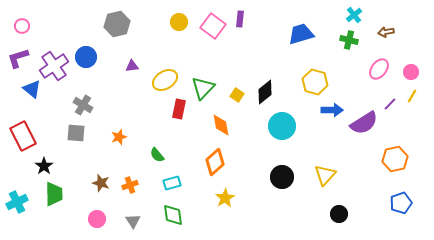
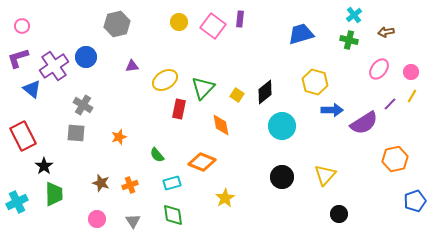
orange diamond at (215, 162): moved 13 px left; rotated 64 degrees clockwise
blue pentagon at (401, 203): moved 14 px right, 2 px up
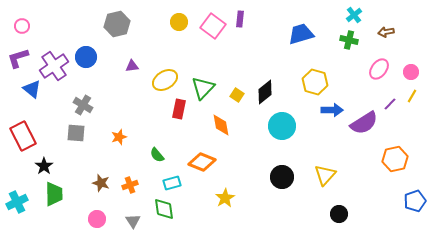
green diamond at (173, 215): moved 9 px left, 6 px up
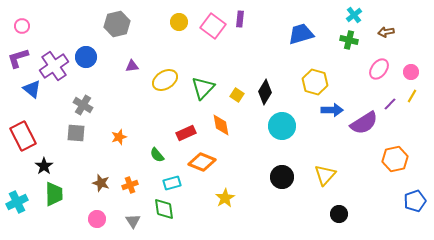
black diamond at (265, 92): rotated 20 degrees counterclockwise
red rectangle at (179, 109): moved 7 px right, 24 px down; rotated 54 degrees clockwise
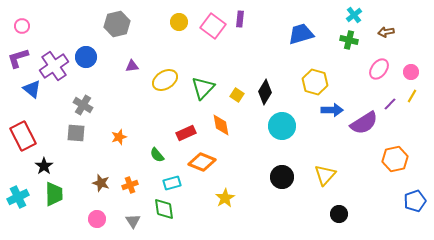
cyan cross at (17, 202): moved 1 px right, 5 px up
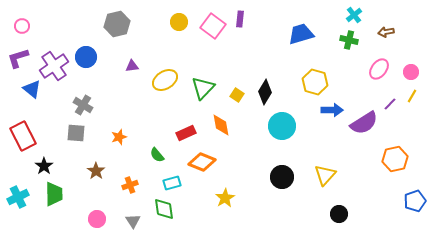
brown star at (101, 183): moved 5 px left, 12 px up; rotated 18 degrees clockwise
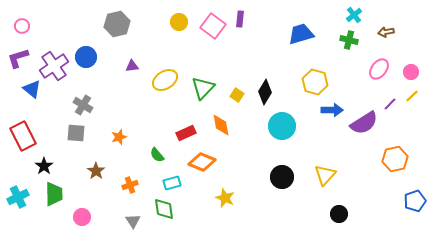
yellow line at (412, 96): rotated 16 degrees clockwise
yellow star at (225, 198): rotated 18 degrees counterclockwise
pink circle at (97, 219): moved 15 px left, 2 px up
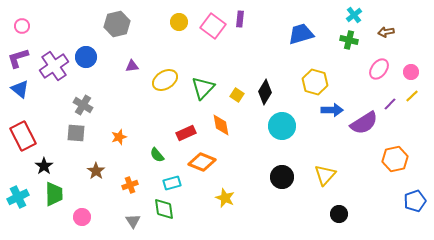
blue triangle at (32, 89): moved 12 px left
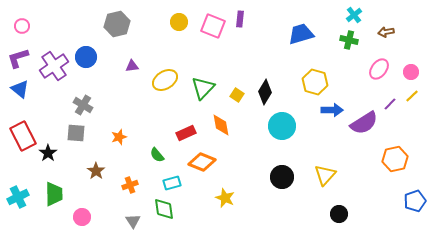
pink square at (213, 26): rotated 15 degrees counterclockwise
black star at (44, 166): moved 4 px right, 13 px up
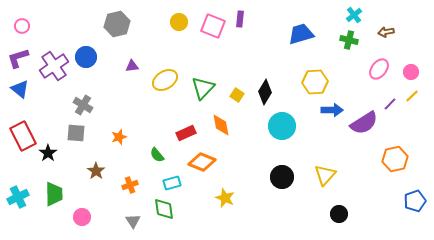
yellow hexagon at (315, 82): rotated 20 degrees counterclockwise
